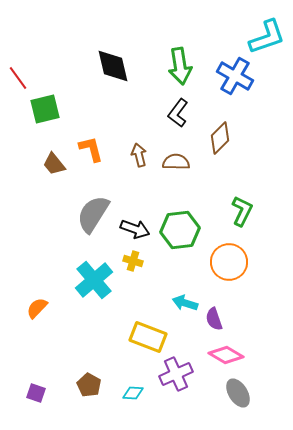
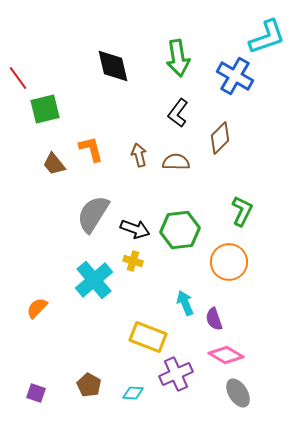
green arrow: moved 2 px left, 8 px up
cyan arrow: rotated 50 degrees clockwise
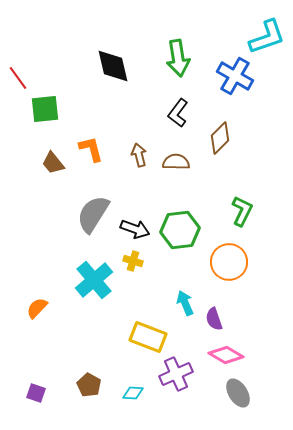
green square: rotated 8 degrees clockwise
brown trapezoid: moved 1 px left, 1 px up
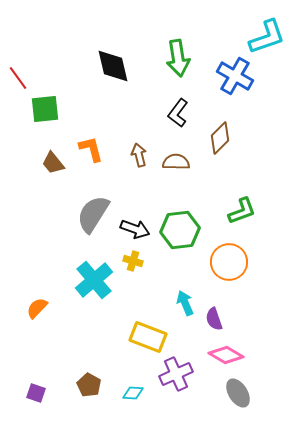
green L-shape: rotated 44 degrees clockwise
